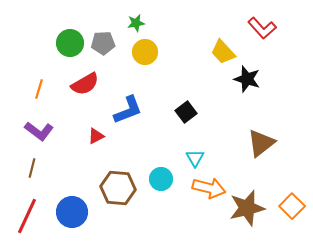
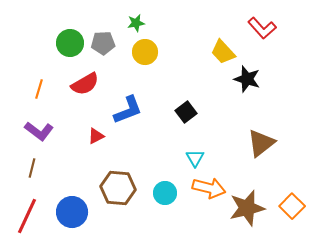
cyan circle: moved 4 px right, 14 px down
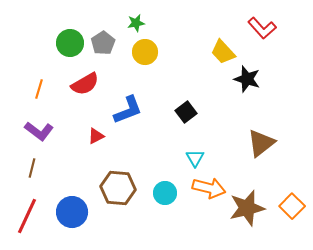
gray pentagon: rotated 30 degrees counterclockwise
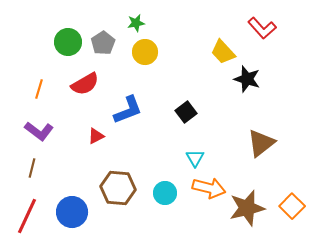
green circle: moved 2 px left, 1 px up
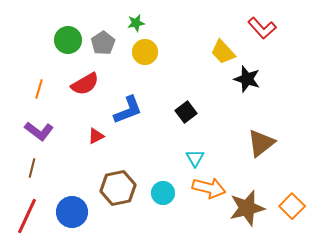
green circle: moved 2 px up
brown hexagon: rotated 16 degrees counterclockwise
cyan circle: moved 2 px left
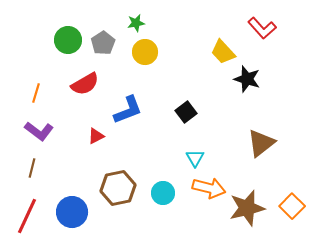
orange line: moved 3 px left, 4 px down
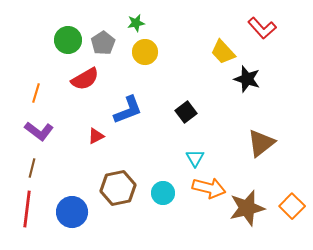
red semicircle: moved 5 px up
red line: moved 7 px up; rotated 18 degrees counterclockwise
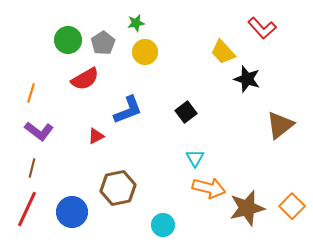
orange line: moved 5 px left
brown triangle: moved 19 px right, 18 px up
cyan circle: moved 32 px down
red line: rotated 18 degrees clockwise
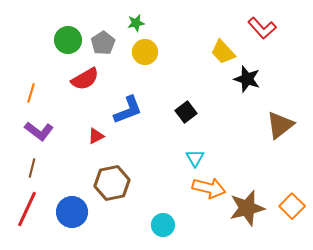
brown hexagon: moved 6 px left, 5 px up
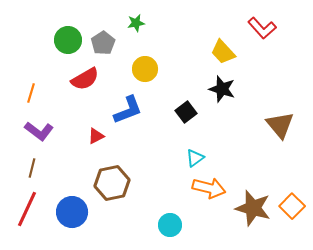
yellow circle: moved 17 px down
black star: moved 25 px left, 10 px down
brown triangle: rotated 32 degrees counterclockwise
cyan triangle: rotated 24 degrees clockwise
brown star: moved 6 px right; rotated 30 degrees clockwise
cyan circle: moved 7 px right
